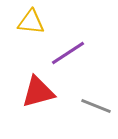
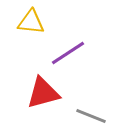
red triangle: moved 5 px right, 1 px down
gray line: moved 5 px left, 10 px down
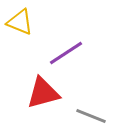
yellow triangle: moved 11 px left; rotated 16 degrees clockwise
purple line: moved 2 px left
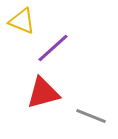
yellow triangle: moved 2 px right, 1 px up
purple line: moved 13 px left, 5 px up; rotated 9 degrees counterclockwise
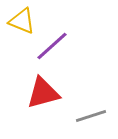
purple line: moved 1 px left, 2 px up
gray line: rotated 40 degrees counterclockwise
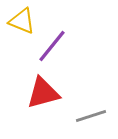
purple line: rotated 9 degrees counterclockwise
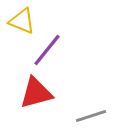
purple line: moved 5 px left, 4 px down
red triangle: moved 7 px left
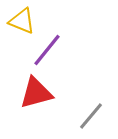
gray line: rotated 32 degrees counterclockwise
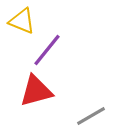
red triangle: moved 2 px up
gray line: rotated 20 degrees clockwise
